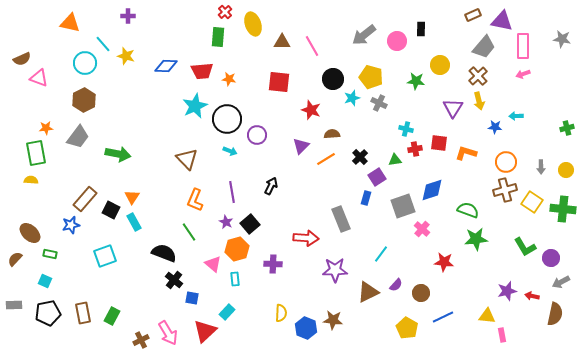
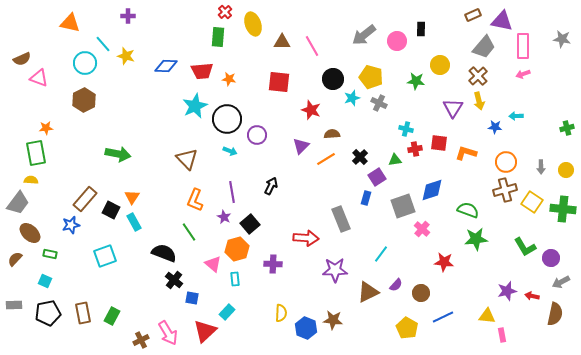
gray trapezoid at (78, 137): moved 60 px left, 66 px down
purple star at (226, 222): moved 2 px left, 5 px up
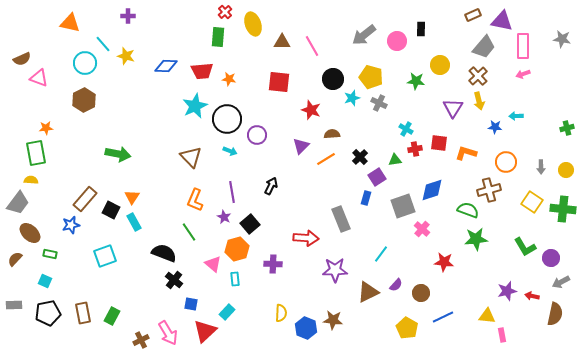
cyan cross at (406, 129): rotated 16 degrees clockwise
brown triangle at (187, 159): moved 4 px right, 2 px up
brown cross at (505, 190): moved 16 px left
blue square at (192, 298): moved 1 px left, 6 px down
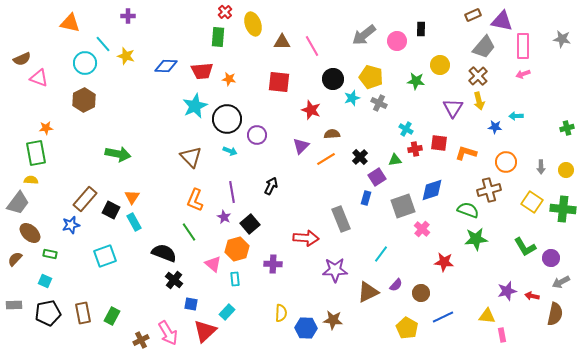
blue hexagon at (306, 328): rotated 20 degrees counterclockwise
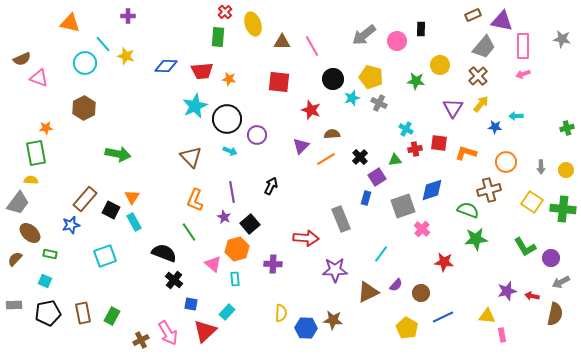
brown hexagon at (84, 100): moved 8 px down
yellow arrow at (479, 101): moved 2 px right, 3 px down; rotated 126 degrees counterclockwise
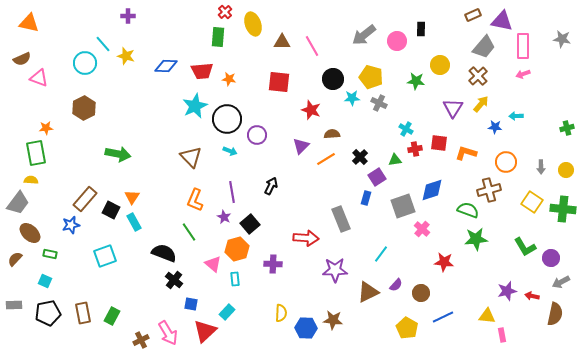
orange triangle at (70, 23): moved 41 px left
cyan star at (352, 98): rotated 14 degrees clockwise
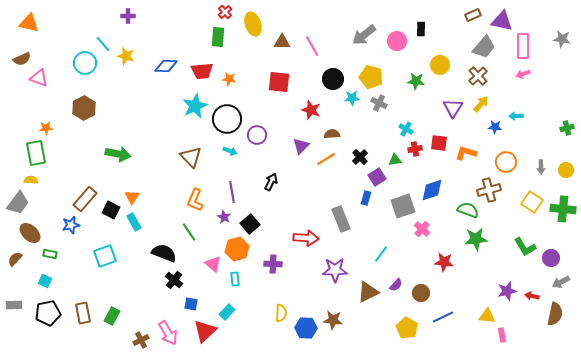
black arrow at (271, 186): moved 4 px up
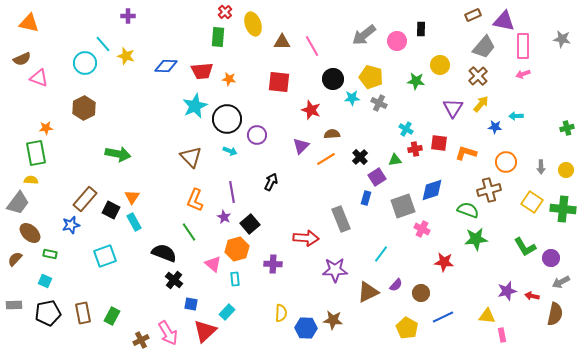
purple triangle at (502, 21): moved 2 px right
pink cross at (422, 229): rotated 14 degrees counterclockwise
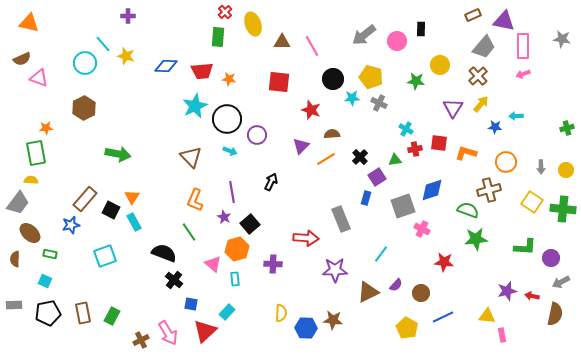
green L-shape at (525, 247): rotated 55 degrees counterclockwise
brown semicircle at (15, 259): rotated 42 degrees counterclockwise
